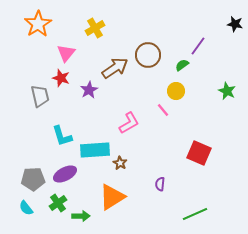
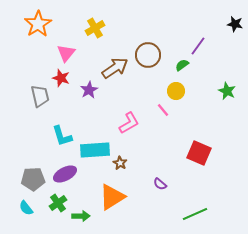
purple semicircle: rotated 56 degrees counterclockwise
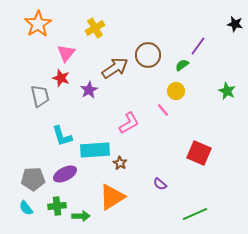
green cross: moved 1 px left, 3 px down; rotated 30 degrees clockwise
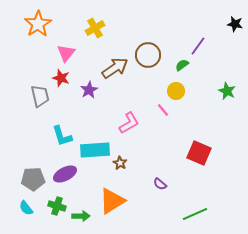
orange triangle: moved 4 px down
green cross: rotated 24 degrees clockwise
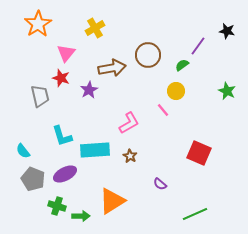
black star: moved 8 px left, 7 px down
brown arrow: moved 3 px left; rotated 24 degrees clockwise
brown star: moved 10 px right, 7 px up
gray pentagon: rotated 25 degrees clockwise
cyan semicircle: moved 3 px left, 57 px up
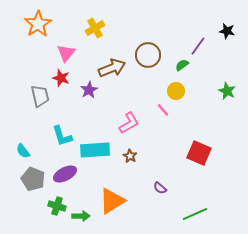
brown arrow: rotated 12 degrees counterclockwise
purple semicircle: moved 4 px down
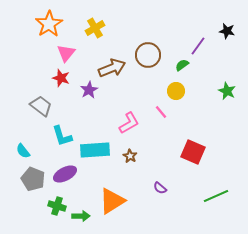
orange star: moved 11 px right
gray trapezoid: moved 1 px right, 10 px down; rotated 40 degrees counterclockwise
pink line: moved 2 px left, 2 px down
red square: moved 6 px left, 1 px up
green line: moved 21 px right, 18 px up
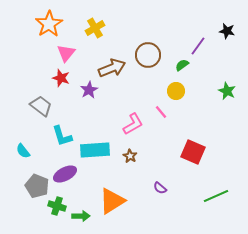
pink L-shape: moved 4 px right, 1 px down
gray pentagon: moved 4 px right, 7 px down
